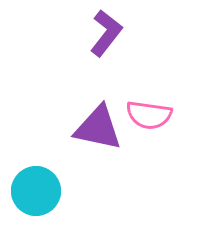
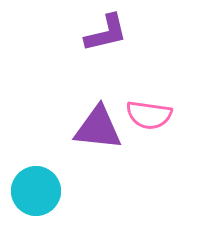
purple L-shape: rotated 39 degrees clockwise
purple triangle: rotated 6 degrees counterclockwise
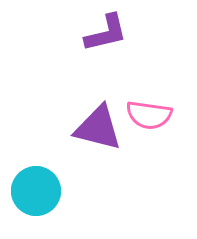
purple triangle: rotated 8 degrees clockwise
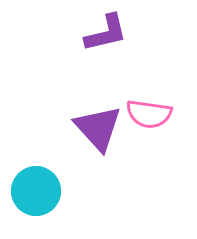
pink semicircle: moved 1 px up
purple triangle: rotated 34 degrees clockwise
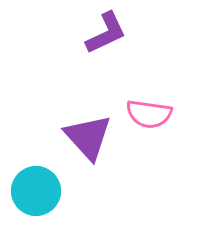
purple L-shape: rotated 12 degrees counterclockwise
purple triangle: moved 10 px left, 9 px down
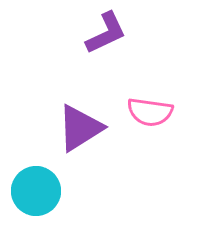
pink semicircle: moved 1 px right, 2 px up
purple triangle: moved 8 px left, 9 px up; rotated 40 degrees clockwise
